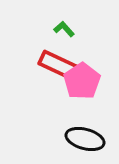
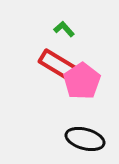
red rectangle: rotated 6 degrees clockwise
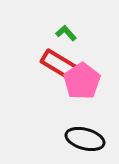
green L-shape: moved 2 px right, 4 px down
red rectangle: moved 2 px right
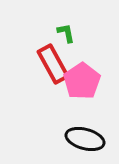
green L-shape: rotated 30 degrees clockwise
red rectangle: moved 7 px left, 1 px up; rotated 30 degrees clockwise
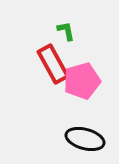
green L-shape: moved 2 px up
pink pentagon: rotated 18 degrees clockwise
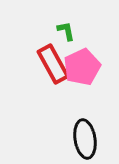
pink pentagon: moved 14 px up; rotated 9 degrees counterclockwise
black ellipse: rotated 66 degrees clockwise
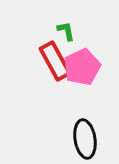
red rectangle: moved 2 px right, 3 px up
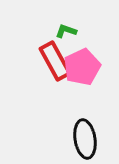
green L-shape: rotated 60 degrees counterclockwise
